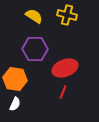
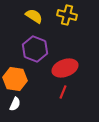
purple hexagon: rotated 20 degrees clockwise
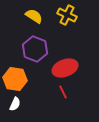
yellow cross: rotated 12 degrees clockwise
red line: rotated 48 degrees counterclockwise
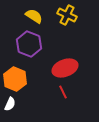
purple hexagon: moved 6 px left, 5 px up
orange hexagon: rotated 15 degrees clockwise
white semicircle: moved 5 px left
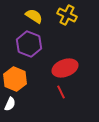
red line: moved 2 px left
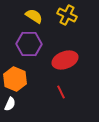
purple hexagon: rotated 20 degrees counterclockwise
red ellipse: moved 8 px up
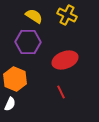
purple hexagon: moved 1 px left, 2 px up
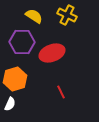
purple hexagon: moved 6 px left
red ellipse: moved 13 px left, 7 px up
orange hexagon: rotated 20 degrees clockwise
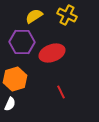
yellow semicircle: rotated 66 degrees counterclockwise
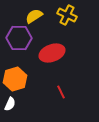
purple hexagon: moved 3 px left, 4 px up
